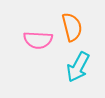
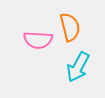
orange semicircle: moved 2 px left
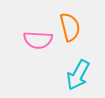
cyan arrow: moved 8 px down
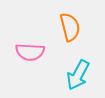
pink semicircle: moved 8 px left, 12 px down
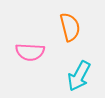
cyan arrow: moved 1 px right, 1 px down
